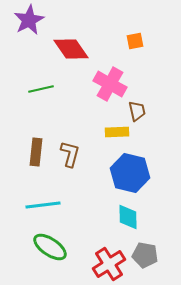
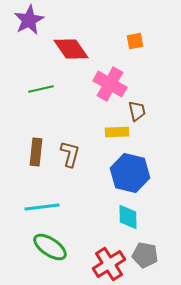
cyan line: moved 1 px left, 2 px down
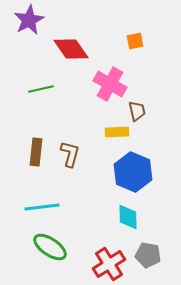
blue hexagon: moved 3 px right, 1 px up; rotated 9 degrees clockwise
gray pentagon: moved 3 px right
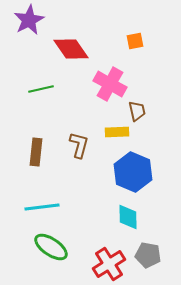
brown L-shape: moved 9 px right, 9 px up
green ellipse: moved 1 px right
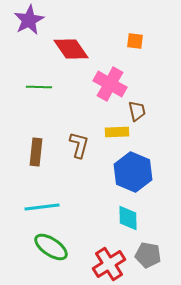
orange square: rotated 18 degrees clockwise
green line: moved 2 px left, 2 px up; rotated 15 degrees clockwise
cyan diamond: moved 1 px down
